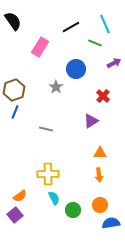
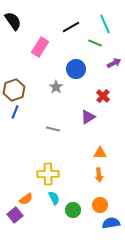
purple triangle: moved 3 px left, 4 px up
gray line: moved 7 px right
orange semicircle: moved 6 px right, 3 px down
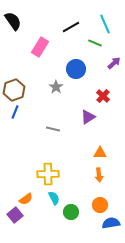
purple arrow: rotated 16 degrees counterclockwise
green circle: moved 2 px left, 2 px down
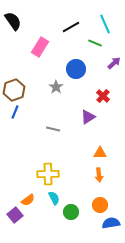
orange semicircle: moved 2 px right, 1 px down
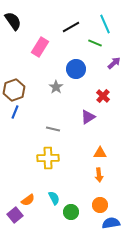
yellow cross: moved 16 px up
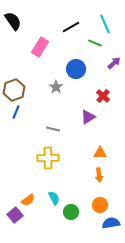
blue line: moved 1 px right
